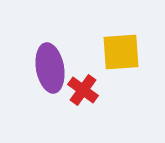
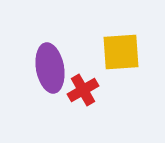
red cross: rotated 24 degrees clockwise
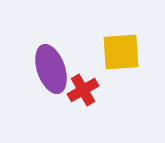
purple ellipse: moved 1 px right, 1 px down; rotated 9 degrees counterclockwise
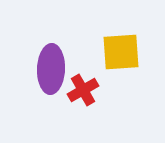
purple ellipse: rotated 21 degrees clockwise
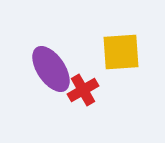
purple ellipse: rotated 36 degrees counterclockwise
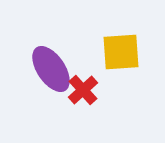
red cross: rotated 12 degrees counterclockwise
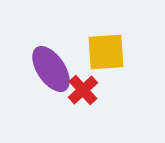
yellow square: moved 15 px left
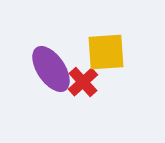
red cross: moved 8 px up
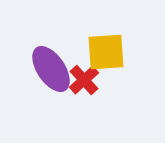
red cross: moved 1 px right, 2 px up
